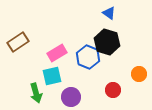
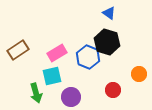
brown rectangle: moved 8 px down
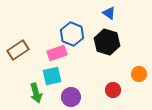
pink rectangle: rotated 12 degrees clockwise
blue hexagon: moved 16 px left, 23 px up
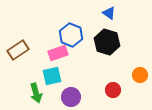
blue hexagon: moved 1 px left, 1 px down
pink rectangle: moved 1 px right
orange circle: moved 1 px right, 1 px down
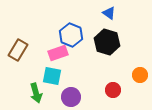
brown rectangle: rotated 25 degrees counterclockwise
cyan square: rotated 24 degrees clockwise
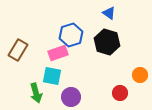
blue hexagon: rotated 20 degrees clockwise
red circle: moved 7 px right, 3 px down
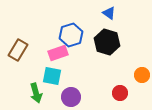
orange circle: moved 2 px right
